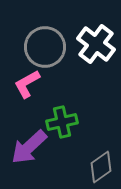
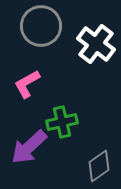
gray circle: moved 4 px left, 21 px up
gray diamond: moved 2 px left, 1 px up
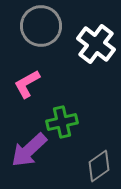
purple arrow: moved 3 px down
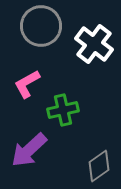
white cross: moved 2 px left
green cross: moved 1 px right, 12 px up
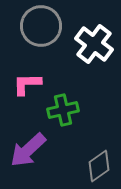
pink L-shape: rotated 28 degrees clockwise
purple arrow: moved 1 px left
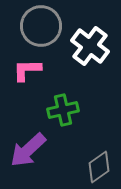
white cross: moved 4 px left, 2 px down
pink L-shape: moved 14 px up
gray diamond: moved 1 px down
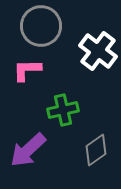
white cross: moved 8 px right, 5 px down
gray diamond: moved 3 px left, 17 px up
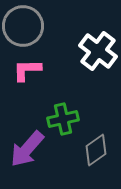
gray circle: moved 18 px left
green cross: moved 9 px down
purple arrow: moved 1 px left, 1 px up; rotated 6 degrees counterclockwise
